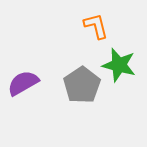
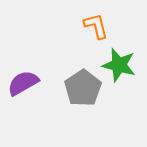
gray pentagon: moved 1 px right, 3 px down
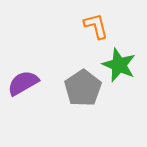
green star: rotated 8 degrees clockwise
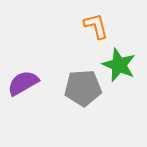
gray pentagon: rotated 30 degrees clockwise
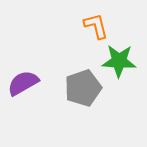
green star: moved 4 px up; rotated 20 degrees counterclockwise
gray pentagon: rotated 15 degrees counterclockwise
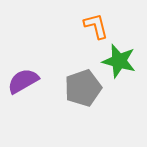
green star: rotated 12 degrees clockwise
purple semicircle: moved 2 px up
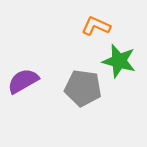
orange L-shape: rotated 52 degrees counterclockwise
gray pentagon: rotated 27 degrees clockwise
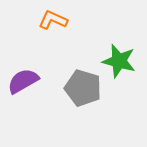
orange L-shape: moved 43 px left, 6 px up
gray pentagon: rotated 9 degrees clockwise
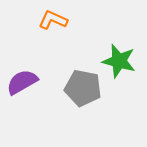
purple semicircle: moved 1 px left, 1 px down
gray pentagon: rotated 6 degrees counterclockwise
